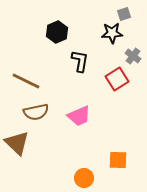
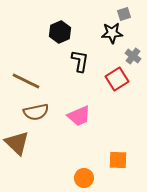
black hexagon: moved 3 px right
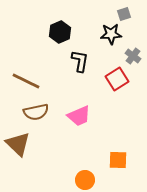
black star: moved 1 px left, 1 px down
brown triangle: moved 1 px right, 1 px down
orange circle: moved 1 px right, 2 px down
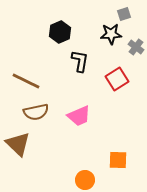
gray cross: moved 3 px right, 9 px up
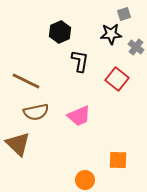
red square: rotated 20 degrees counterclockwise
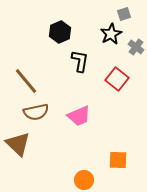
black star: rotated 25 degrees counterclockwise
brown line: rotated 24 degrees clockwise
orange circle: moved 1 px left
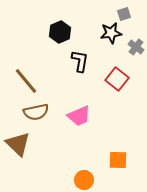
black star: moved 1 px up; rotated 20 degrees clockwise
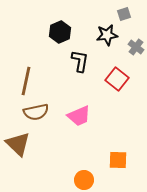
black star: moved 4 px left, 2 px down
brown line: rotated 52 degrees clockwise
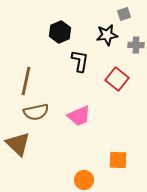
gray cross: moved 2 px up; rotated 35 degrees counterclockwise
